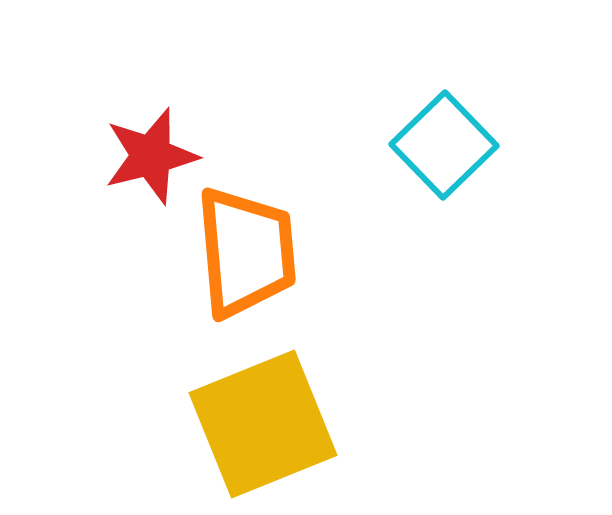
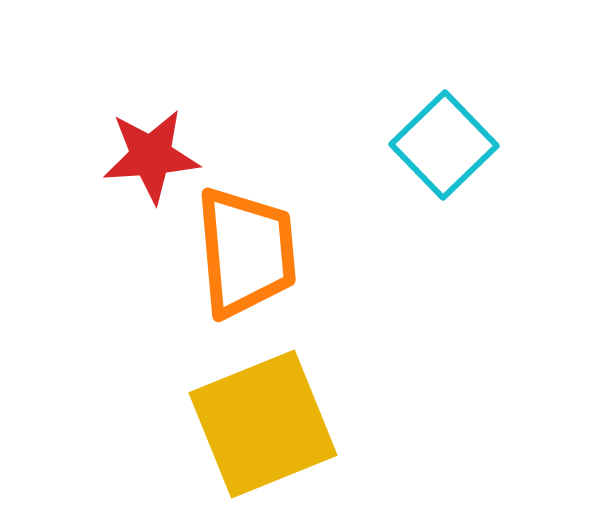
red star: rotated 10 degrees clockwise
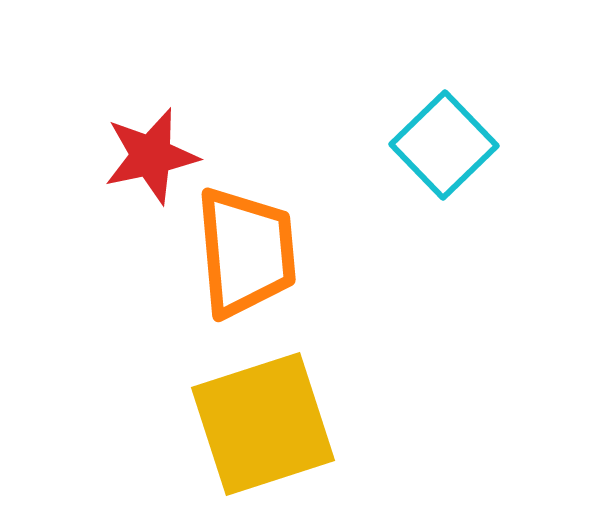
red star: rotated 8 degrees counterclockwise
yellow square: rotated 4 degrees clockwise
